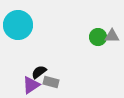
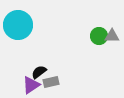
green circle: moved 1 px right, 1 px up
gray rectangle: rotated 28 degrees counterclockwise
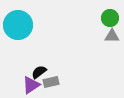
green circle: moved 11 px right, 18 px up
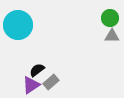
black semicircle: moved 2 px left, 2 px up
gray rectangle: rotated 28 degrees counterclockwise
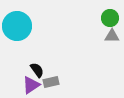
cyan circle: moved 1 px left, 1 px down
black semicircle: rotated 91 degrees clockwise
gray rectangle: rotated 28 degrees clockwise
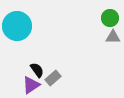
gray triangle: moved 1 px right, 1 px down
gray rectangle: moved 2 px right, 4 px up; rotated 28 degrees counterclockwise
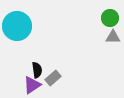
black semicircle: rotated 28 degrees clockwise
purple triangle: moved 1 px right
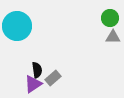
purple triangle: moved 1 px right, 1 px up
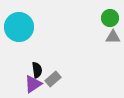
cyan circle: moved 2 px right, 1 px down
gray rectangle: moved 1 px down
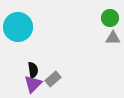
cyan circle: moved 1 px left
gray triangle: moved 1 px down
black semicircle: moved 4 px left
purple triangle: rotated 12 degrees counterclockwise
